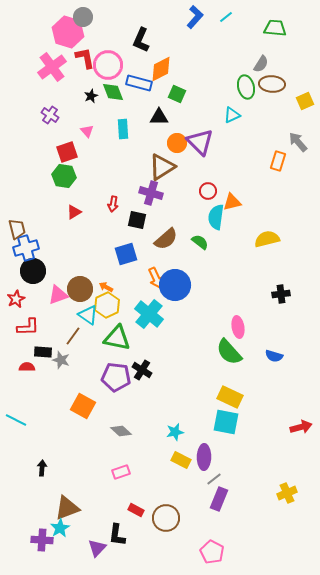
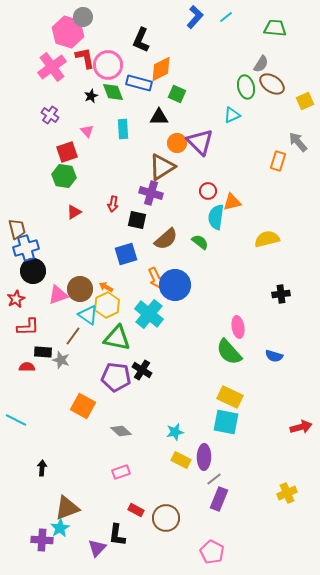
brown ellipse at (272, 84): rotated 30 degrees clockwise
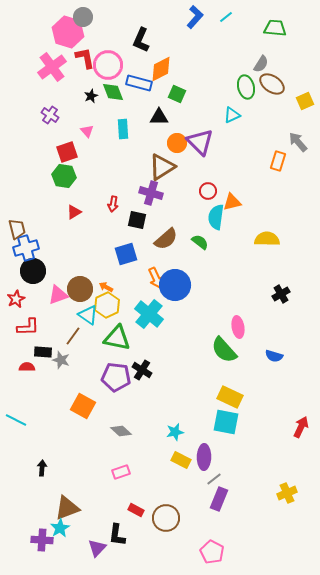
yellow semicircle at (267, 239): rotated 15 degrees clockwise
black cross at (281, 294): rotated 24 degrees counterclockwise
green semicircle at (229, 352): moved 5 px left, 2 px up
red arrow at (301, 427): rotated 50 degrees counterclockwise
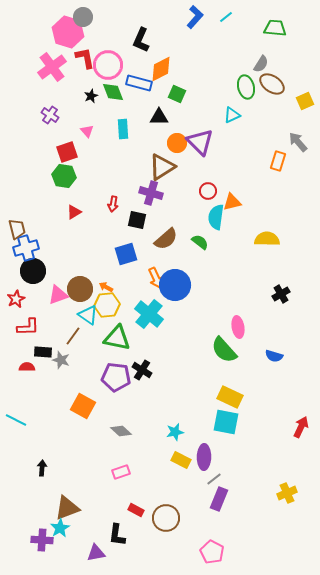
yellow hexagon at (107, 305): rotated 20 degrees clockwise
purple triangle at (97, 548): moved 1 px left, 5 px down; rotated 36 degrees clockwise
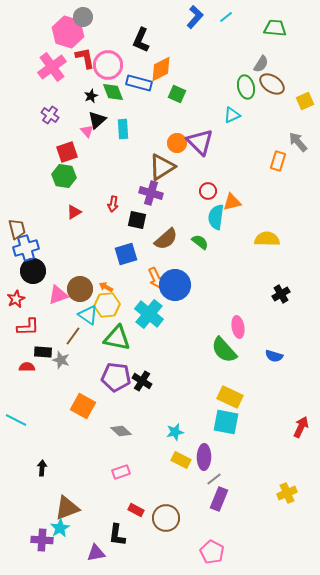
black triangle at (159, 117): moved 62 px left, 3 px down; rotated 42 degrees counterclockwise
black cross at (142, 370): moved 11 px down
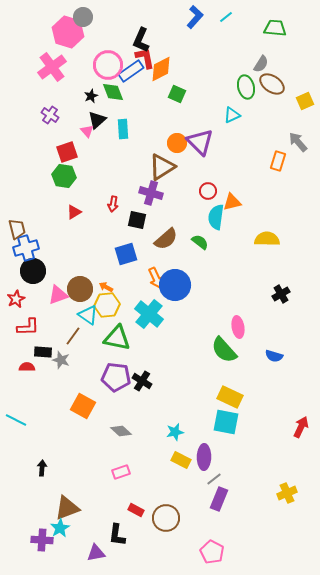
red L-shape at (85, 58): moved 60 px right
blue rectangle at (139, 83): moved 8 px left, 12 px up; rotated 50 degrees counterclockwise
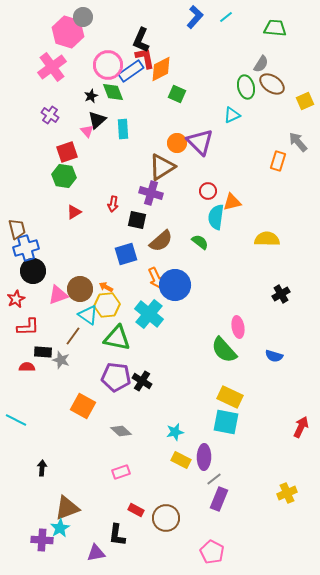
brown semicircle at (166, 239): moved 5 px left, 2 px down
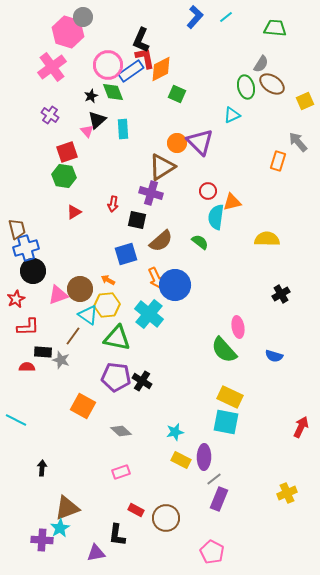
orange arrow at (106, 287): moved 2 px right, 7 px up
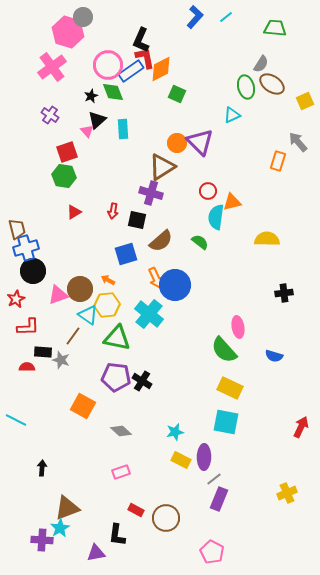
red arrow at (113, 204): moved 7 px down
black cross at (281, 294): moved 3 px right, 1 px up; rotated 24 degrees clockwise
yellow rectangle at (230, 397): moved 9 px up
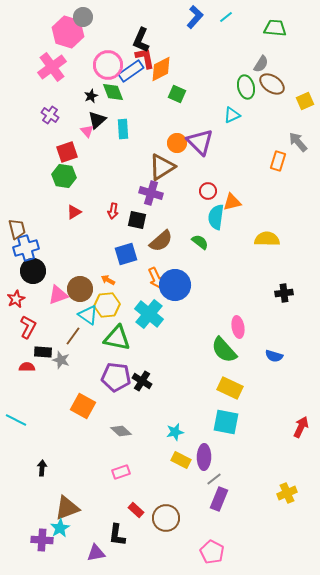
red L-shape at (28, 327): rotated 60 degrees counterclockwise
red rectangle at (136, 510): rotated 14 degrees clockwise
